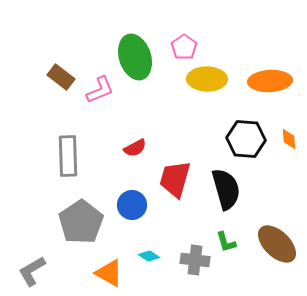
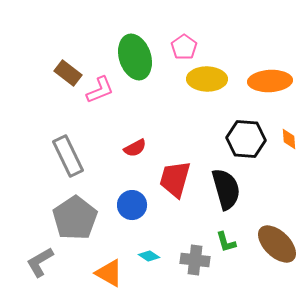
brown rectangle: moved 7 px right, 4 px up
gray rectangle: rotated 24 degrees counterclockwise
gray pentagon: moved 6 px left, 4 px up
gray L-shape: moved 8 px right, 9 px up
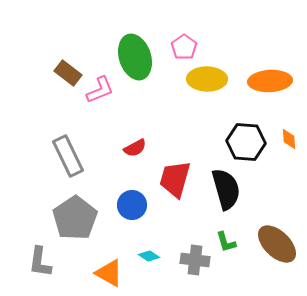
black hexagon: moved 3 px down
gray L-shape: rotated 52 degrees counterclockwise
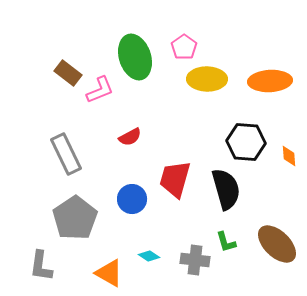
orange diamond: moved 17 px down
red semicircle: moved 5 px left, 11 px up
gray rectangle: moved 2 px left, 2 px up
blue circle: moved 6 px up
gray L-shape: moved 1 px right, 4 px down
